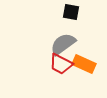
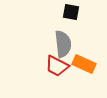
gray semicircle: rotated 120 degrees clockwise
red trapezoid: moved 4 px left, 2 px down
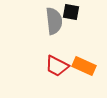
gray semicircle: moved 9 px left, 23 px up
orange rectangle: moved 2 px down
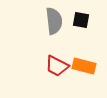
black square: moved 10 px right, 8 px down
orange rectangle: rotated 10 degrees counterclockwise
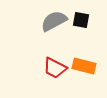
gray semicircle: rotated 112 degrees counterclockwise
red trapezoid: moved 2 px left, 2 px down
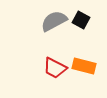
black square: rotated 18 degrees clockwise
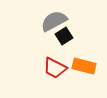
black square: moved 17 px left, 16 px down; rotated 30 degrees clockwise
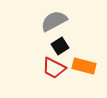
black square: moved 4 px left, 10 px down
red trapezoid: moved 1 px left
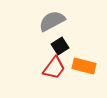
gray semicircle: moved 2 px left
red trapezoid: rotated 80 degrees counterclockwise
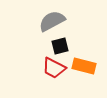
black square: rotated 18 degrees clockwise
red trapezoid: rotated 80 degrees clockwise
